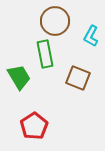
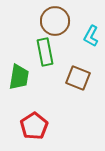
green rectangle: moved 2 px up
green trapezoid: rotated 40 degrees clockwise
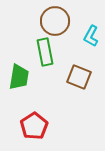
brown square: moved 1 px right, 1 px up
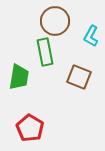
red pentagon: moved 4 px left, 2 px down; rotated 8 degrees counterclockwise
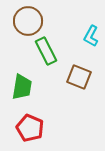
brown circle: moved 27 px left
green rectangle: moved 1 px right, 1 px up; rotated 16 degrees counterclockwise
green trapezoid: moved 3 px right, 10 px down
red pentagon: rotated 8 degrees counterclockwise
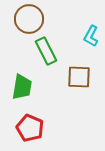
brown circle: moved 1 px right, 2 px up
brown square: rotated 20 degrees counterclockwise
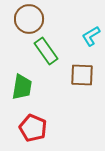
cyan L-shape: rotated 30 degrees clockwise
green rectangle: rotated 8 degrees counterclockwise
brown square: moved 3 px right, 2 px up
red pentagon: moved 3 px right
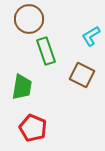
green rectangle: rotated 16 degrees clockwise
brown square: rotated 25 degrees clockwise
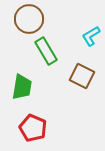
green rectangle: rotated 12 degrees counterclockwise
brown square: moved 1 px down
